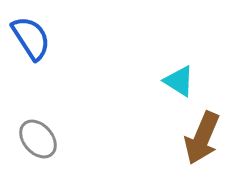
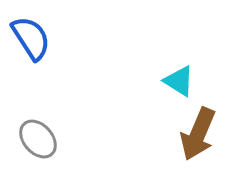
brown arrow: moved 4 px left, 4 px up
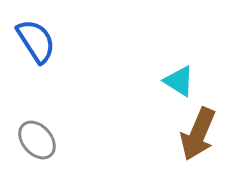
blue semicircle: moved 5 px right, 3 px down
gray ellipse: moved 1 px left, 1 px down
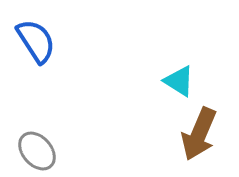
brown arrow: moved 1 px right
gray ellipse: moved 11 px down
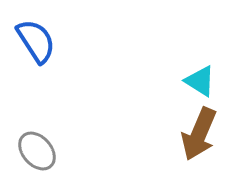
cyan triangle: moved 21 px right
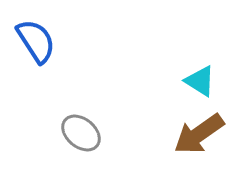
brown arrow: rotated 32 degrees clockwise
gray ellipse: moved 44 px right, 18 px up; rotated 9 degrees counterclockwise
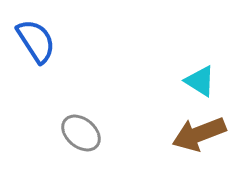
brown arrow: rotated 14 degrees clockwise
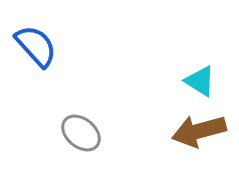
blue semicircle: moved 5 px down; rotated 9 degrees counterclockwise
brown arrow: moved 3 px up; rotated 6 degrees clockwise
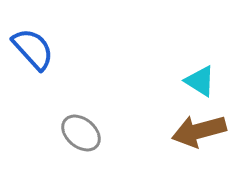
blue semicircle: moved 3 px left, 3 px down
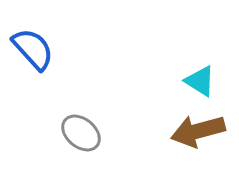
brown arrow: moved 1 px left
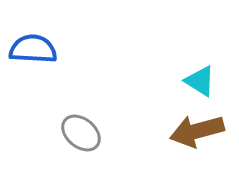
blue semicircle: rotated 45 degrees counterclockwise
brown arrow: moved 1 px left
